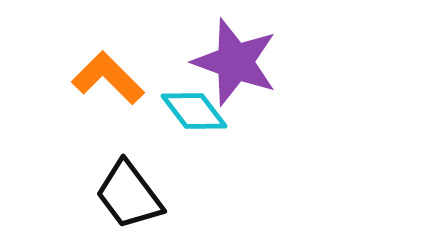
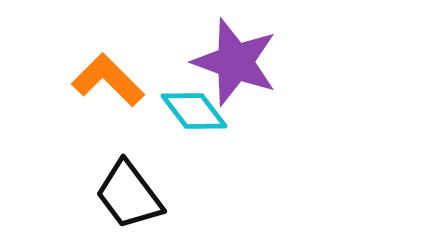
orange L-shape: moved 2 px down
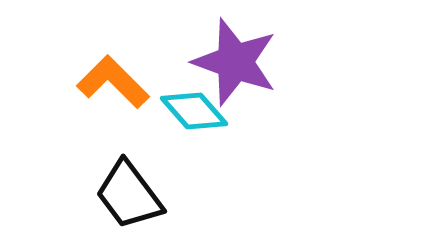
orange L-shape: moved 5 px right, 2 px down
cyan diamond: rotated 4 degrees counterclockwise
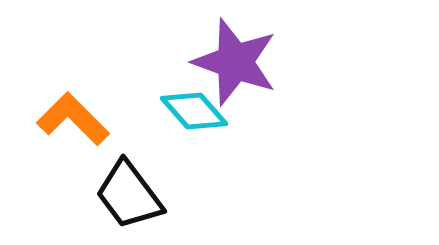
orange L-shape: moved 40 px left, 37 px down
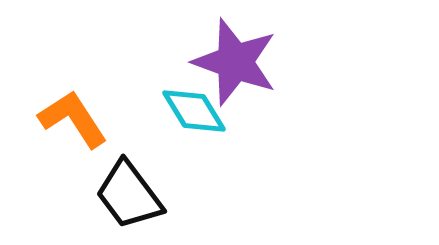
cyan diamond: rotated 10 degrees clockwise
orange L-shape: rotated 12 degrees clockwise
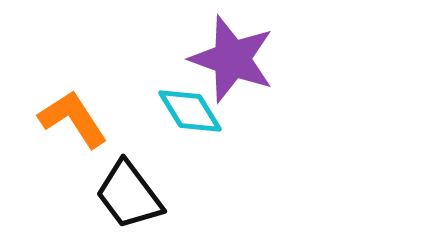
purple star: moved 3 px left, 3 px up
cyan diamond: moved 4 px left
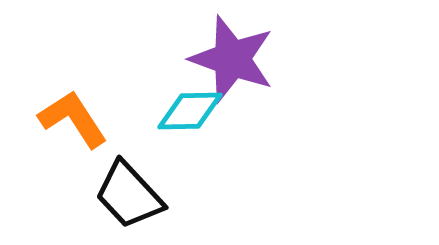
cyan diamond: rotated 60 degrees counterclockwise
black trapezoid: rotated 6 degrees counterclockwise
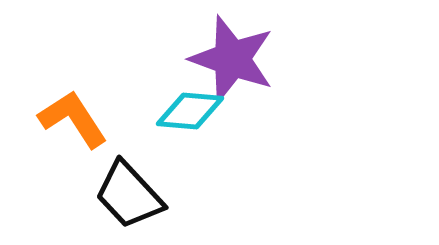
cyan diamond: rotated 6 degrees clockwise
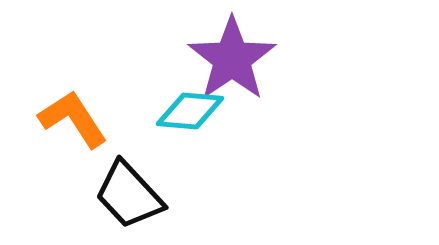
purple star: rotated 18 degrees clockwise
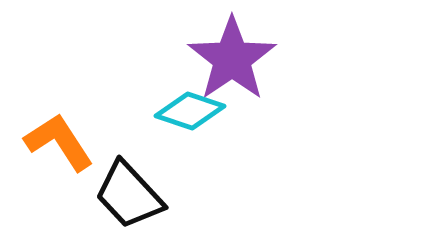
cyan diamond: rotated 14 degrees clockwise
orange L-shape: moved 14 px left, 23 px down
